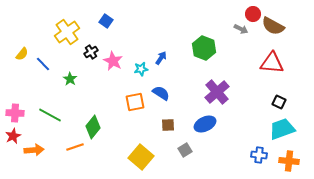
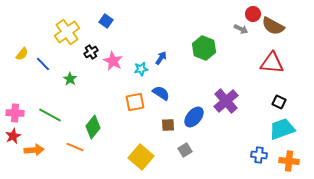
purple cross: moved 9 px right, 9 px down
blue ellipse: moved 11 px left, 7 px up; rotated 25 degrees counterclockwise
orange line: rotated 42 degrees clockwise
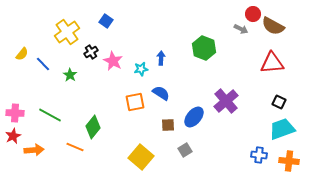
blue arrow: rotated 32 degrees counterclockwise
red triangle: rotated 10 degrees counterclockwise
green star: moved 4 px up
